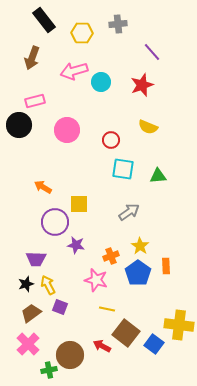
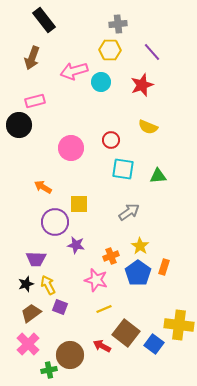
yellow hexagon: moved 28 px right, 17 px down
pink circle: moved 4 px right, 18 px down
orange rectangle: moved 2 px left, 1 px down; rotated 21 degrees clockwise
yellow line: moved 3 px left; rotated 35 degrees counterclockwise
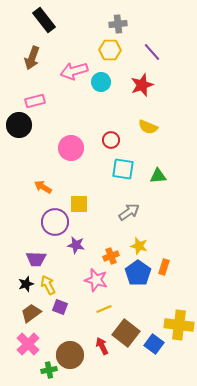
yellow star: moved 1 px left; rotated 18 degrees counterclockwise
red arrow: rotated 36 degrees clockwise
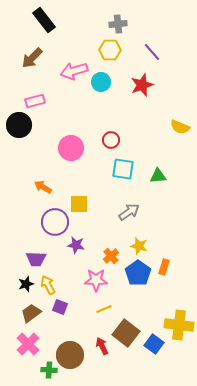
brown arrow: rotated 25 degrees clockwise
yellow semicircle: moved 32 px right
orange cross: rotated 21 degrees counterclockwise
pink star: rotated 15 degrees counterclockwise
green cross: rotated 14 degrees clockwise
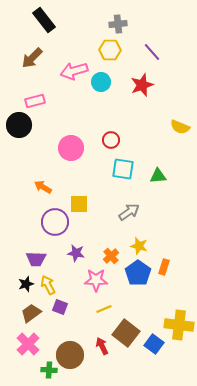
purple star: moved 8 px down
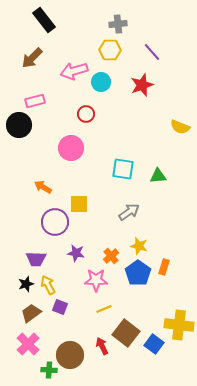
red circle: moved 25 px left, 26 px up
